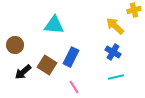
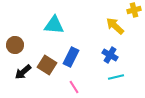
blue cross: moved 3 px left, 3 px down
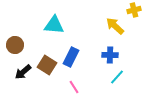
blue cross: rotated 28 degrees counterclockwise
cyan line: moved 1 px right; rotated 35 degrees counterclockwise
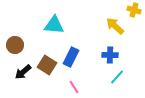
yellow cross: rotated 32 degrees clockwise
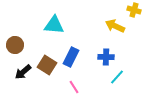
yellow arrow: rotated 18 degrees counterclockwise
blue cross: moved 4 px left, 2 px down
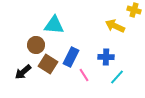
brown circle: moved 21 px right
brown square: moved 1 px right, 1 px up
pink line: moved 10 px right, 12 px up
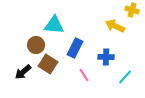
yellow cross: moved 2 px left
blue rectangle: moved 4 px right, 9 px up
cyan line: moved 8 px right
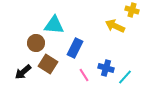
brown circle: moved 2 px up
blue cross: moved 11 px down; rotated 14 degrees clockwise
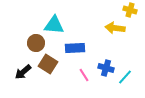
yellow cross: moved 2 px left
yellow arrow: moved 2 px down; rotated 18 degrees counterclockwise
blue rectangle: rotated 60 degrees clockwise
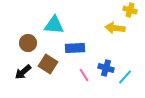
brown circle: moved 8 px left
